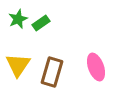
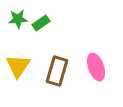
green star: rotated 18 degrees clockwise
yellow triangle: moved 1 px down
brown rectangle: moved 5 px right, 1 px up
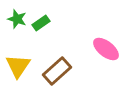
green star: moved 1 px left; rotated 24 degrees clockwise
pink ellipse: moved 10 px right, 18 px up; rotated 32 degrees counterclockwise
brown rectangle: rotated 32 degrees clockwise
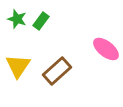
green rectangle: moved 2 px up; rotated 18 degrees counterclockwise
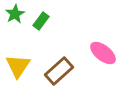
green star: moved 2 px left, 5 px up; rotated 24 degrees clockwise
pink ellipse: moved 3 px left, 4 px down
brown rectangle: moved 2 px right
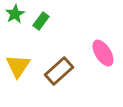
pink ellipse: rotated 20 degrees clockwise
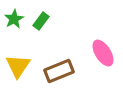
green star: moved 1 px left, 5 px down
brown rectangle: rotated 20 degrees clockwise
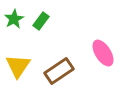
brown rectangle: rotated 12 degrees counterclockwise
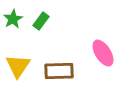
green star: moved 1 px left
brown rectangle: rotated 32 degrees clockwise
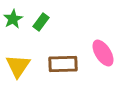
green rectangle: moved 1 px down
brown rectangle: moved 4 px right, 7 px up
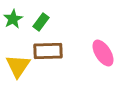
brown rectangle: moved 15 px left, 13 px up
